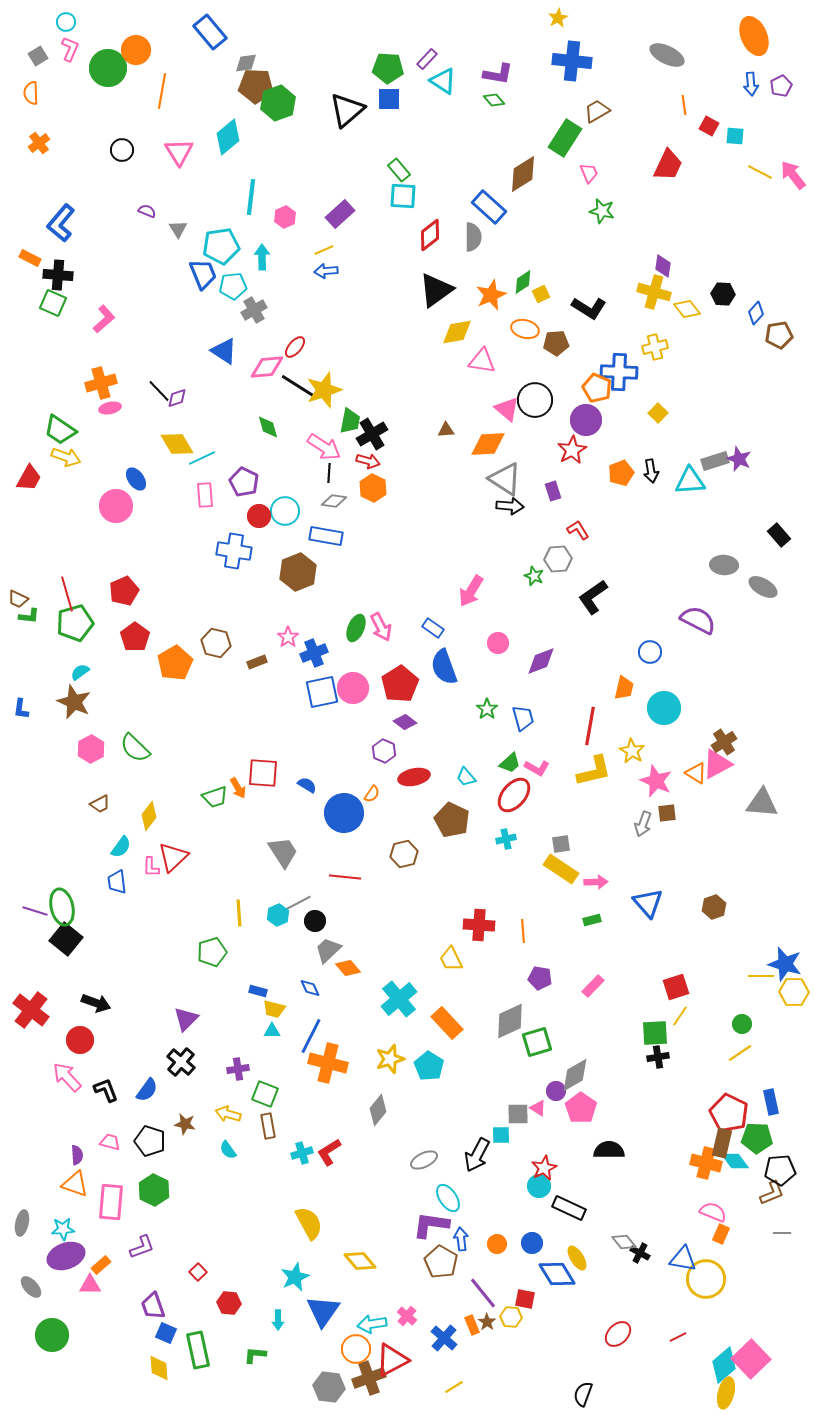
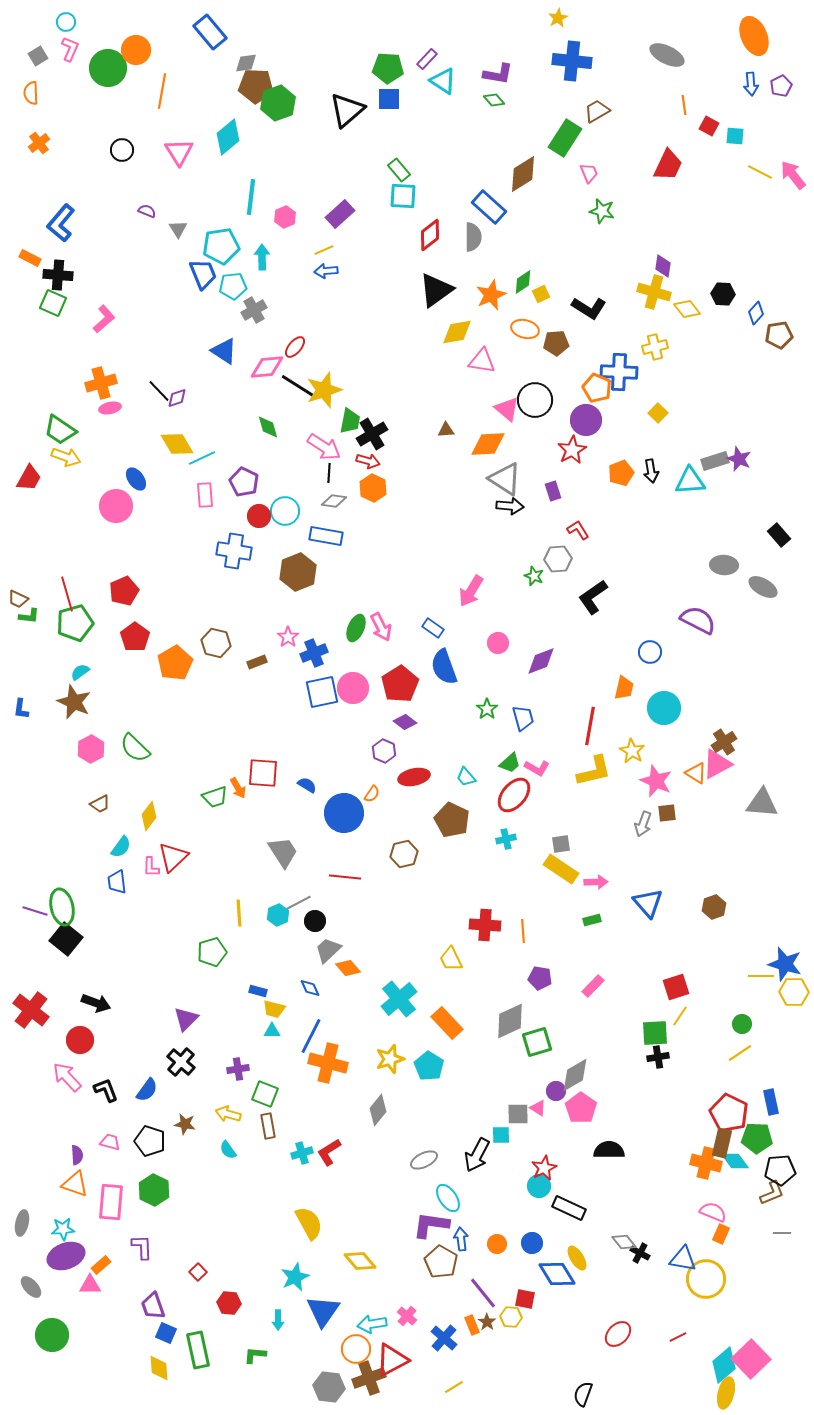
red cross at (479, 925): moved 6 px right
purple L-shape at (142, 1247): rotated 72 degrees counterclockwise
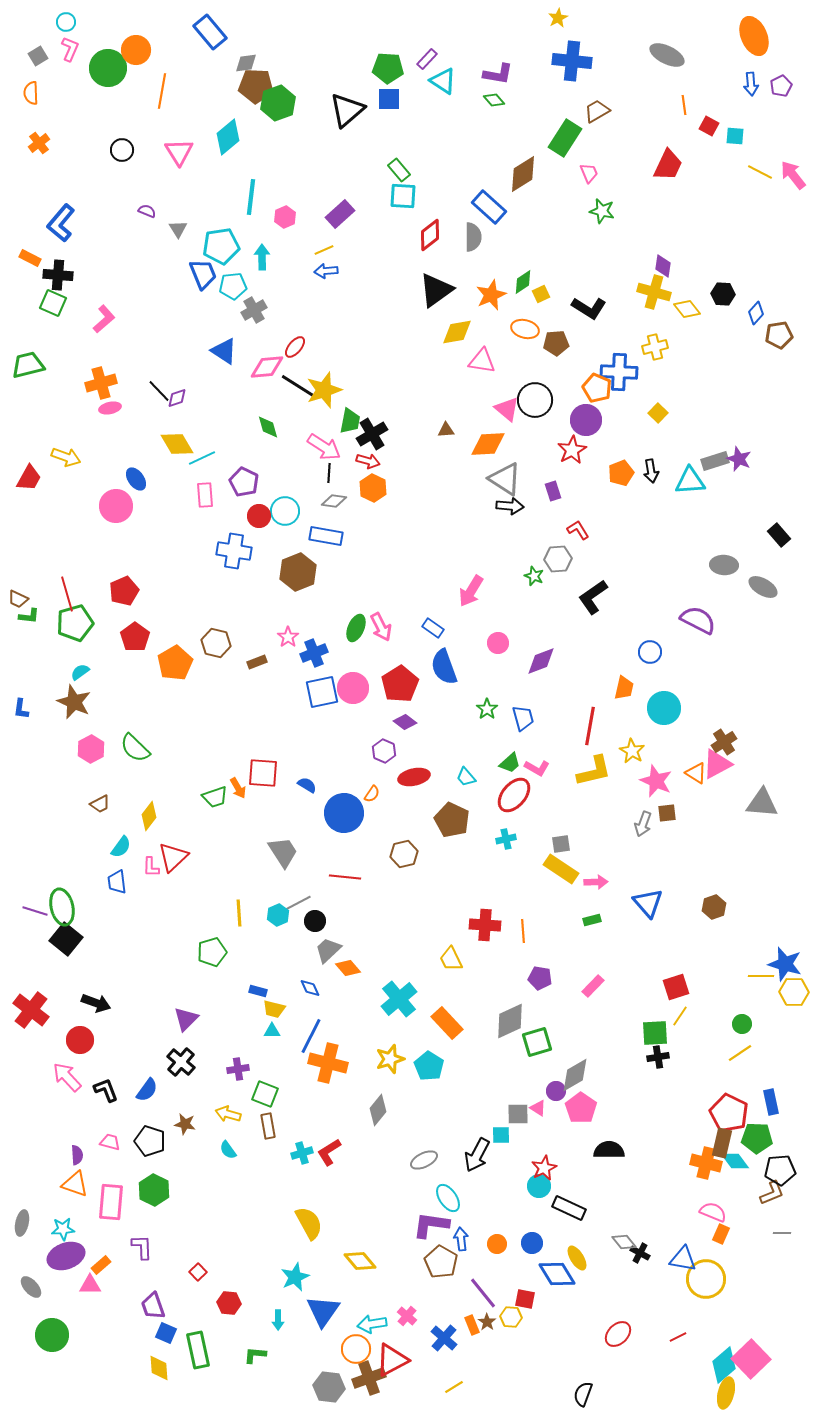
green trapezoid at (60, 430): moved 32 px left, 65 px up; rotated 132 degrees clockwise
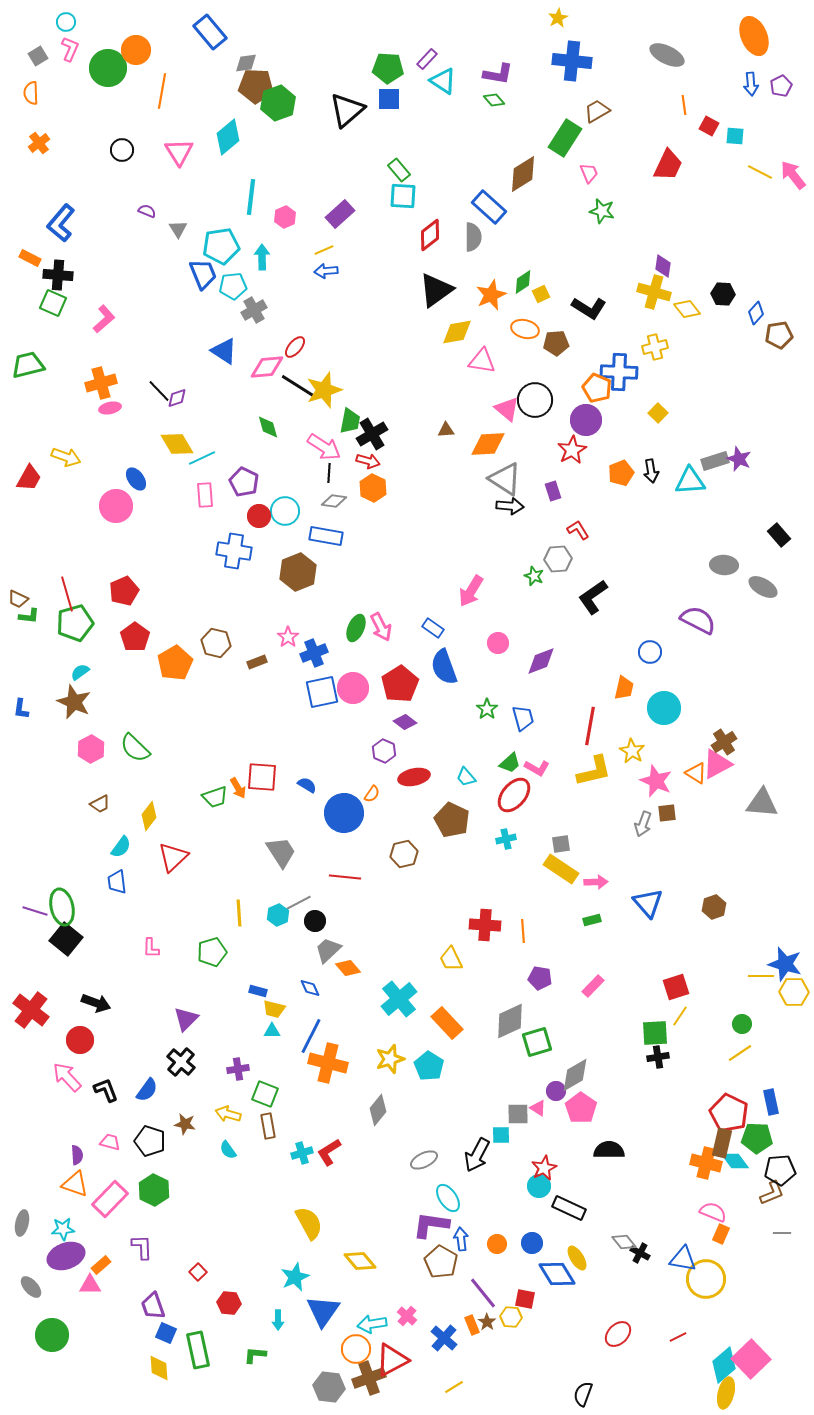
red square at (263, 773): moved 1 px left, 4 px down
gray trapezoid at (283, 852): moved 2 px left
pink L-shape at (151, 867): moved 81 px down
pink rectangle at (111, 1202): moved 1 px left, 3 px up; rotated 39 degrees clockwise
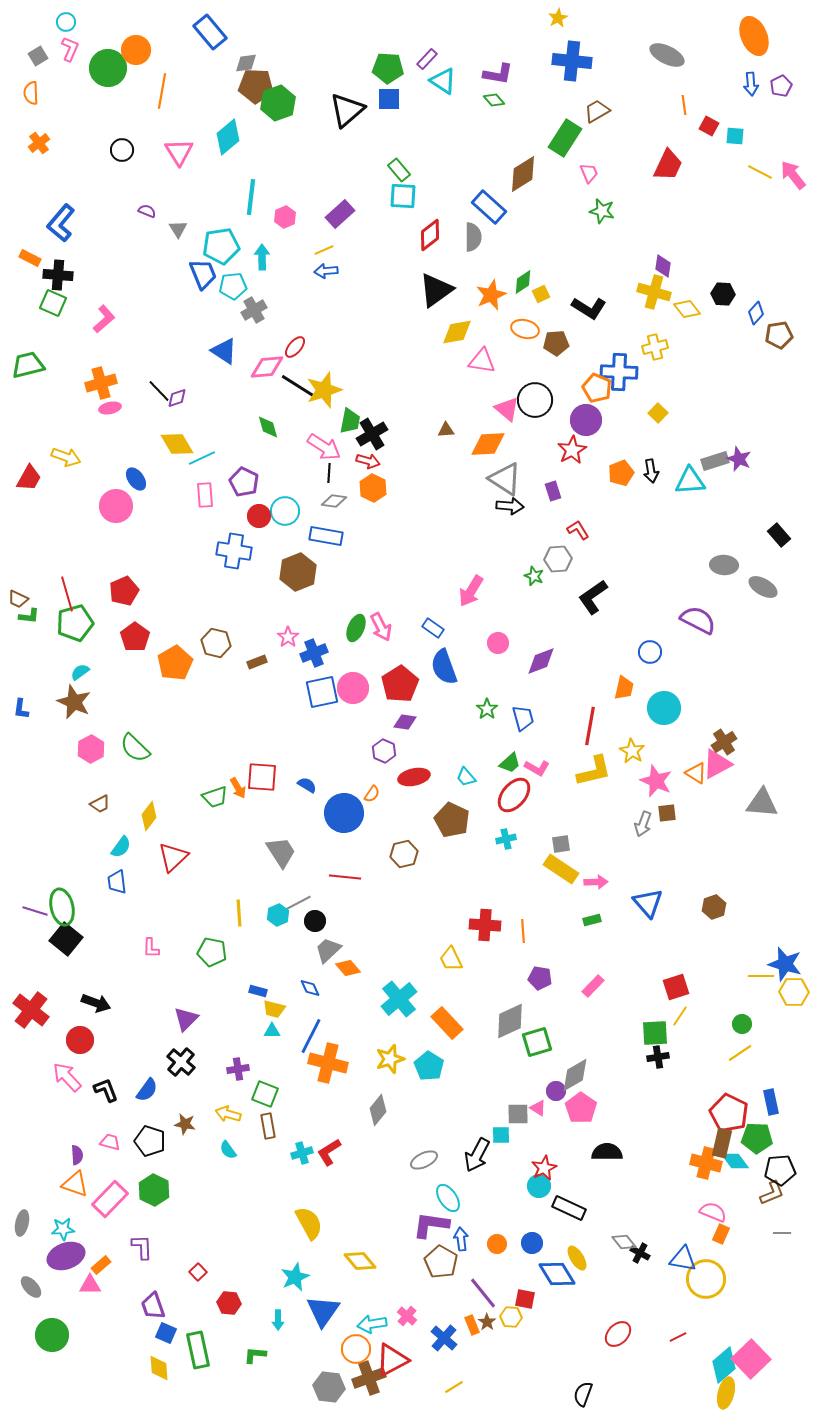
purple diamond at (405, 722): rotated 30 degrees counterclockwise
green pentagon at (212, 952): rotated 28 degrees clockwise
black semicircle at (609, 1150): moved 2 px left, 2 px down
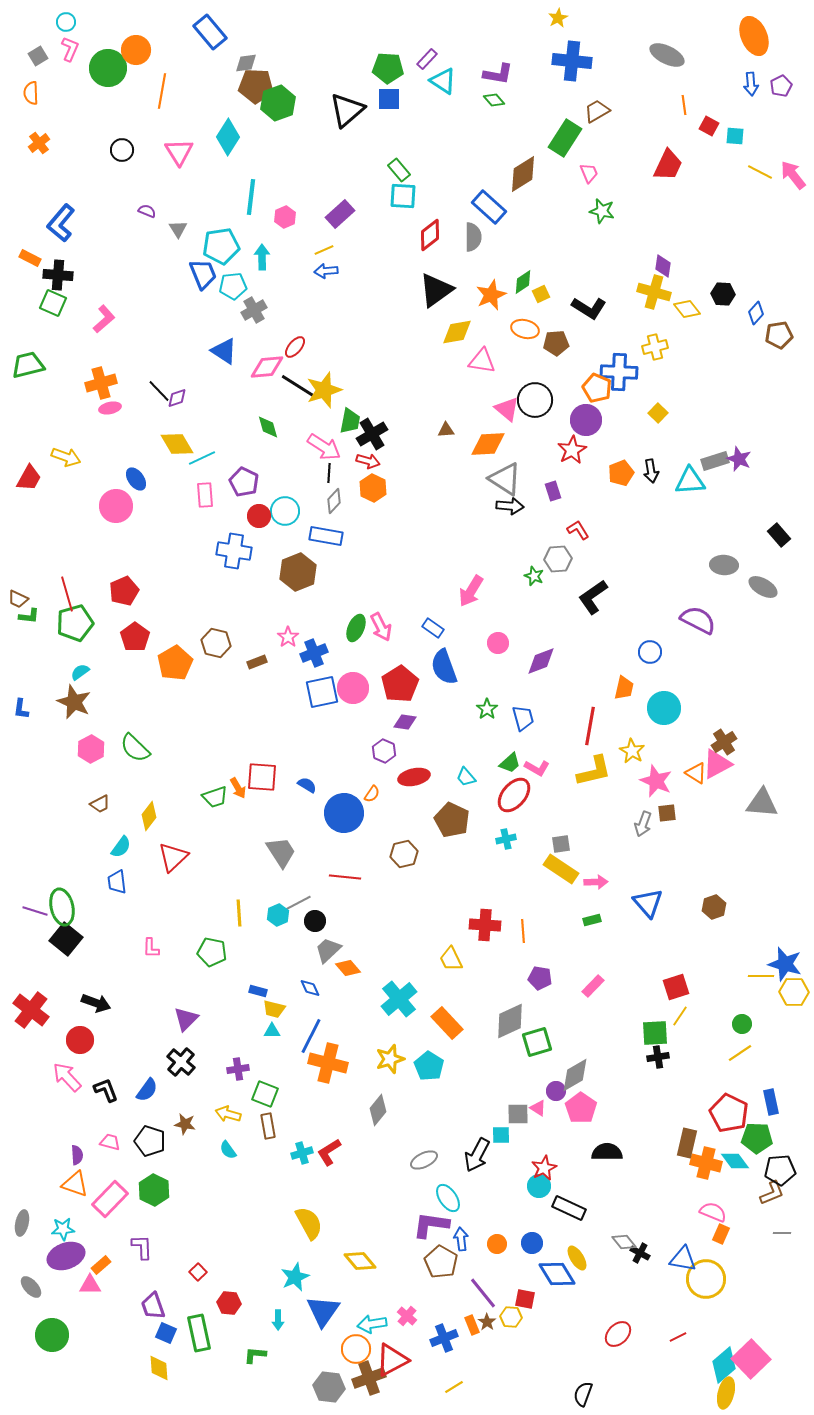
cyan diamond at (228, 137): rotated 18 degrees counterclockwise
gray diamond at (334, 501): rotated 55 degrees counterclockwise
brown rectangle at (722, 1143): moved 35 px left
blue cross at (444, 1338): rotated 28 degrees clockwise
green rectangle at (198, 1350): moved 1 px right, 17 px up
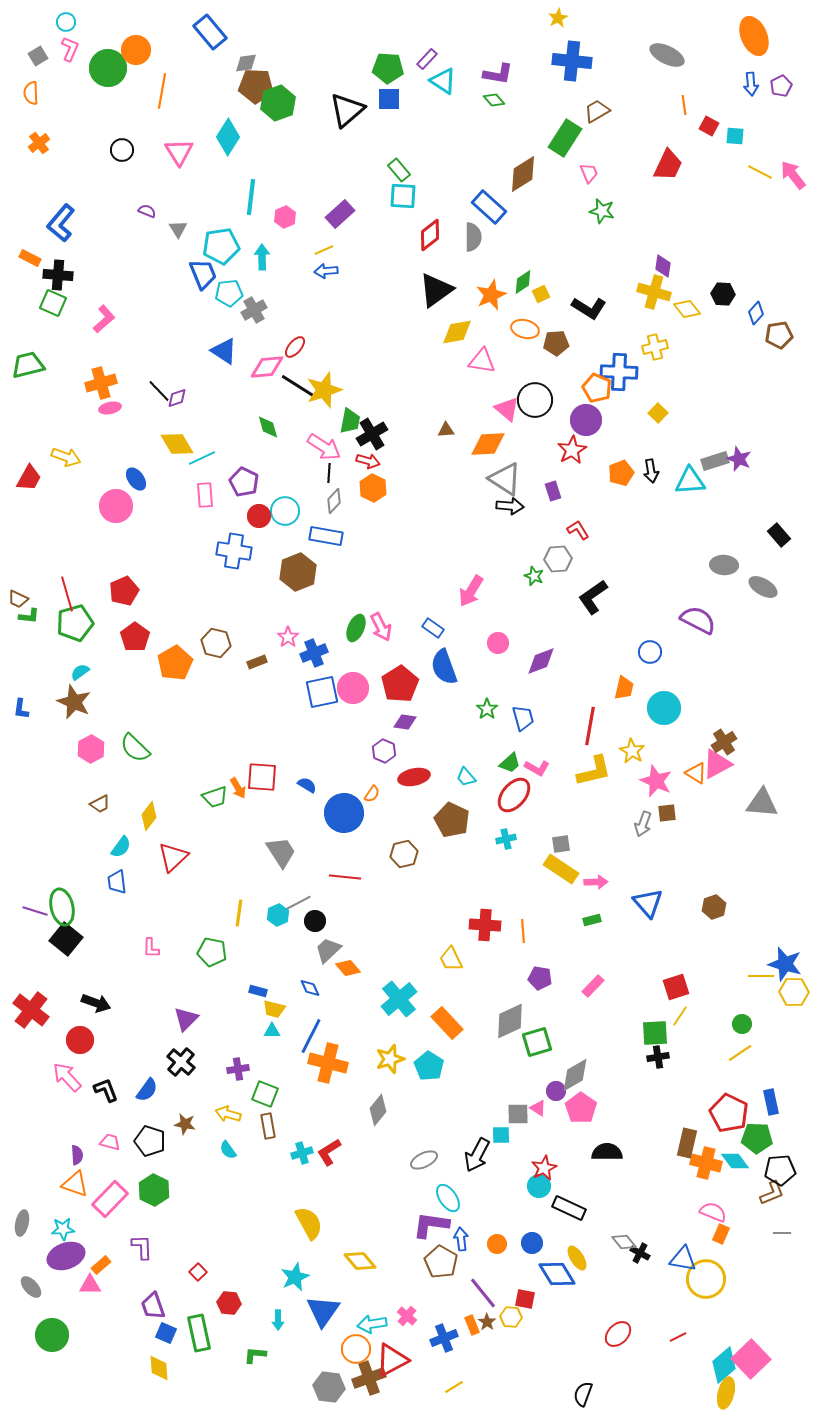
cyan pentagon at (233, 286): moved 4 px left, 7 px down
yellow line at (239, 913): rotated 12 degrees clockwise
